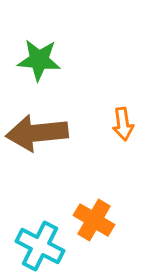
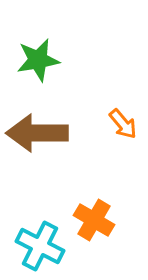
green star: moved 1 px left; rotated 15 degrees counterclockwise
orange arrow: rotated 32 degrees counterclockwise
brown arrow: rotated 6 degrees clockwise
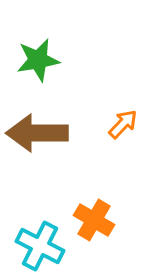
orange arrow: rotated 96 degrees counterclockwise
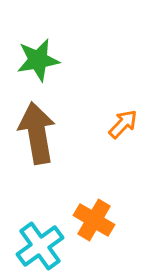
brown arrow: rotated 80 degrees clockwise
cyan cross: rotated 27 degrees clockwise
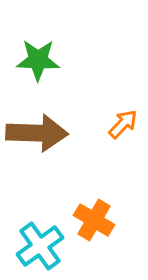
green star: rotated 12 degrees clockwise
brown arrow: rotated 102 degrees clockwise
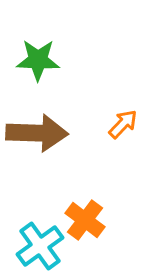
orange cross: moved 9 px left; rotated 6 degrees clockwise
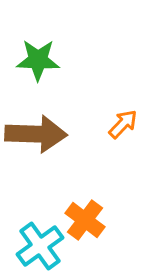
brown arrow: moved 1 px left, 1 px down
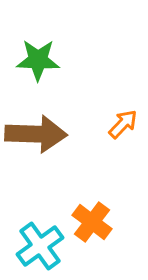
orange cross: moved 7 px right, 2 px down
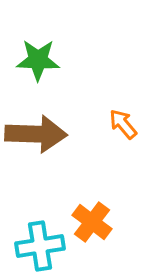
orange arrow: rotated 84 degrees counterclockwise
cyan cross: rotated 27 degrees clockwise
